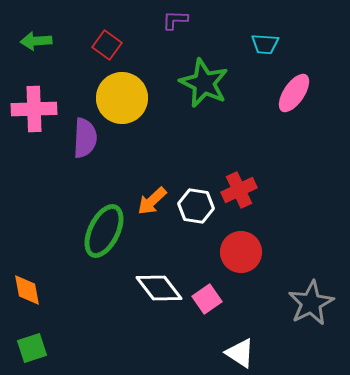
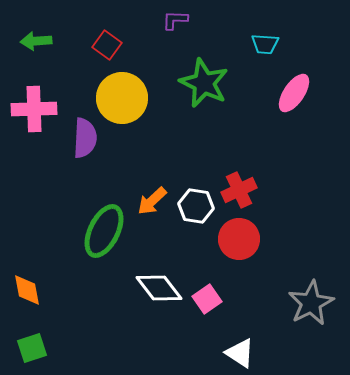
red circle: moved 2 px left, 13 px up
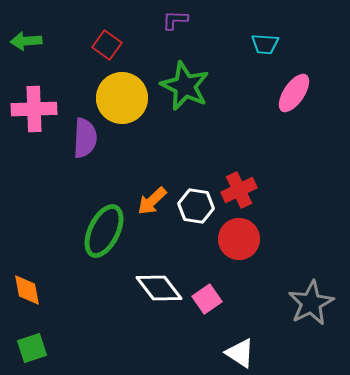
green arrow: moved 10 px left
green star: moved 19 px left, 3 px down
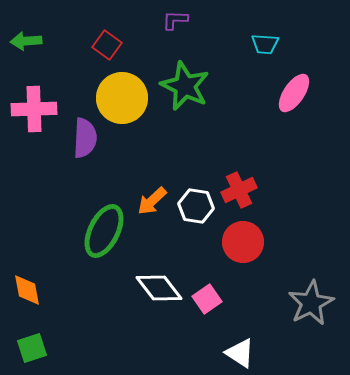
red circle: moved 4 px right, 3 px down
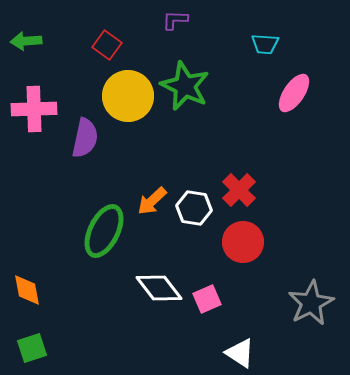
yellow circle: moved 6 px right, 2 px up
purple semicircle: rotated 9 degrees clockwise
red cross: rotated 20 degrees counterclockwise
white hexagon: moved 2 px left, 2 px down
pink square: rotated 12 degrees clockwise
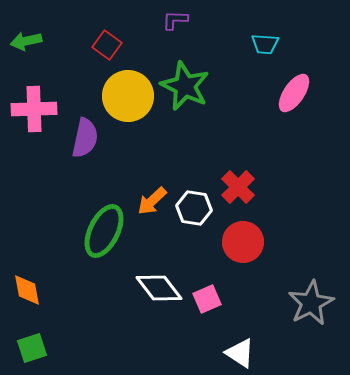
green arrow: rotated 8 degrees counterclockwise
red cross: moved 1 px left, 3 px up
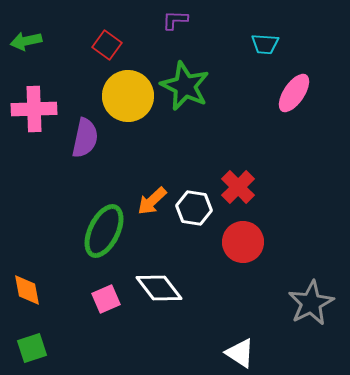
pink square: moved 101 px left
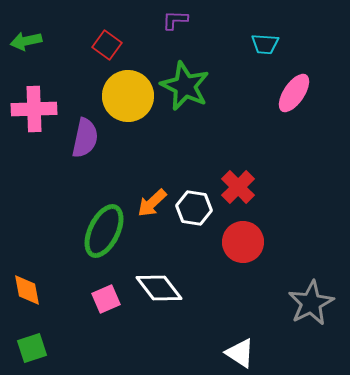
orange arrow: moved 2 px down
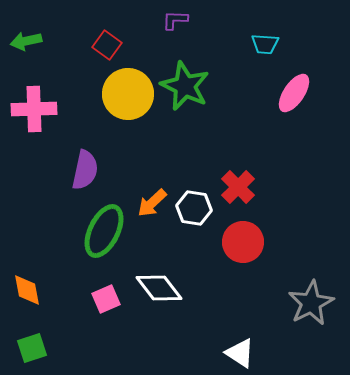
yellow circle: moved 2 px up
purple semicircle: moved 32 px down
